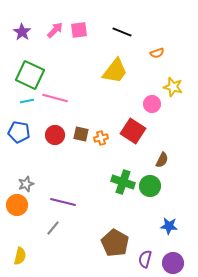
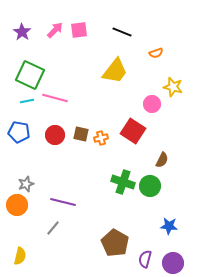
orange semicircle: moved 1 px left
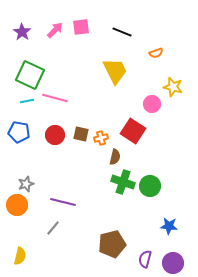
pink square: moved 2 px right, 3 px up
yellow trapezoid: rotated 64 degrees counterclockwise
brown semicircle: moved 47 px left, 3 px up; rotated 14 degrees counterclockwise
brown pentagon: moved 3 px left, 1 px down; rotated 28 degrees clockwise
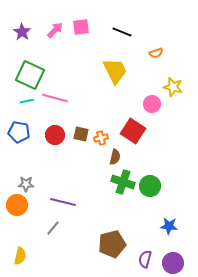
gray star: rotated 21 degrees clockwise
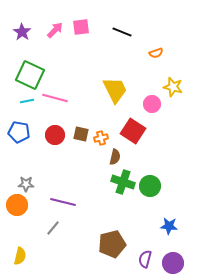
yellow trapezoid: moved 19 px down
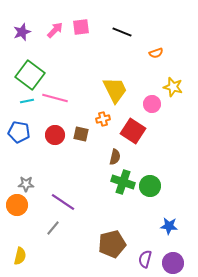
purple star: rotated 18 degrees clockwise
green square: rotated 12 degrees clockwise
orange cross: moved 2 px right, 19 px up
purple line: rotated 20 degrees clockwise
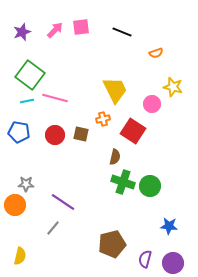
orange circle: moved 2 px left
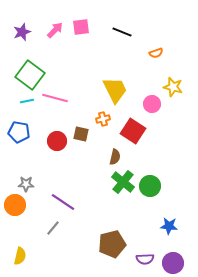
red circle: moved 2 px right, 6 px down
green cross: rotated 20 degrees clockwise
purple semicircle: rotated 108 degrees counterclockwise
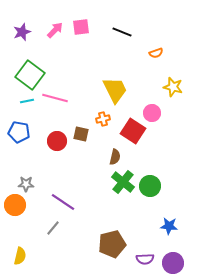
pink circle: moved 9 px down
